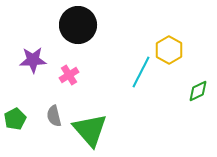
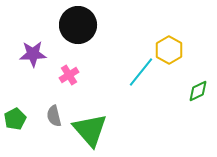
purple star: moved 6 px up
cyan line: rotated 12 degrees clockwise
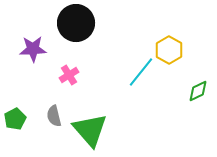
black circle: moved 2 px left, 2 px up
purple star: moved 5 px up
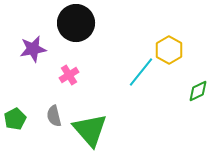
purple star: rotated 8 degrees counterclockwise
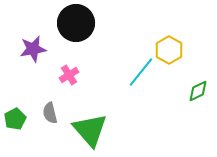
gray semicircle: moved 4 px left, 3 px up
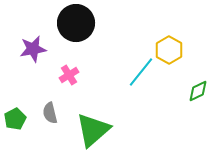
green triangle: moved 3 px right; rotated 30 degrees clockwise
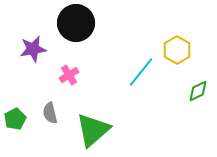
yellow hexagon: moved 8 px right
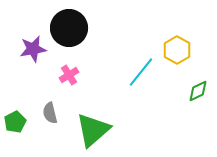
black circle: moved 7 px left, 5 px down
green pentagon: moved 3 px down
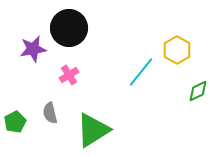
green triangle: rotated 9 degrees clockwise
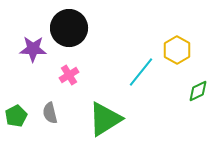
purple star: rotated 12 degrees clockwise
green pentagon: moved 1 px right, 6 px up
green triangle: moved 12 px right, 11 px up
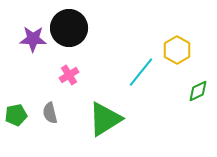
purple star: moved 10 px up
green pentagon: moved 1 px up; rotated 15 degrees clockwise
